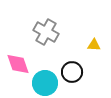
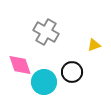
yellow triangle: rotated 24 degrees counterclockwise
pink diamond: moved 2 px right, 1 px down
cyan circle: moved 1 px left, 1 px up
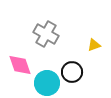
gray cross: moved 2 px down
cyan circle: moved 3 px right, 1 px down
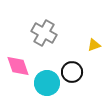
gray cross: moved 2 px left, 1 px up
pink diamond: moved 2 px left, 1 px down
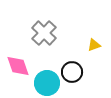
gray cross: rotated 15 degrees clockwise
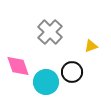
gray cross: moved 6 px right, 1 px up
yellow triangle: moved 3 px left, 1 px down
cyan circle: moved 1 px left, 1 px up
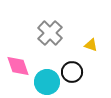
gray cross: moved 1 px down
yellow triangle: moved 1 px up; rotated 40 degrees clockwise
cyan circle: moved 1 px right
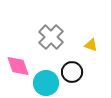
gray cross: moved 1 px right, 4 px down
cyan circle: moved 1 px left, 1 px down
